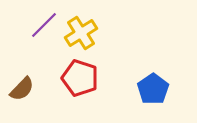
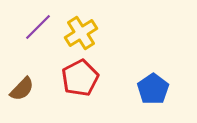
purple line: moved 6 px left, 2 px down
red pentagon: rotated 27 degrees clockwise
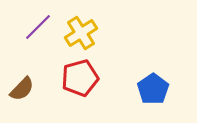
red pentagon: rotated 12 degrees clockwise
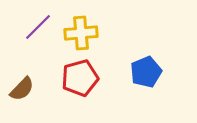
yellow cross: rotated 28 degrees clockwise
blue pentagon: moved 7 px left, 17 px up; rotated 12 degrees clockwise
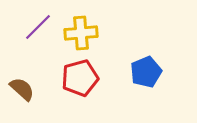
brown semicircle: rotated 92 degrees counterclockwise
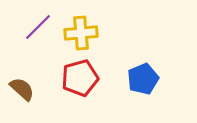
blue pentagon: moved 3 px left, 7 px down
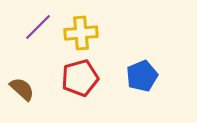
blue pentagon: moved 1 px left, 3 px up
